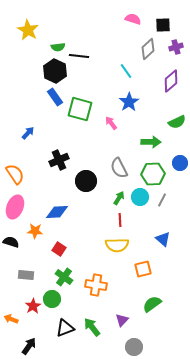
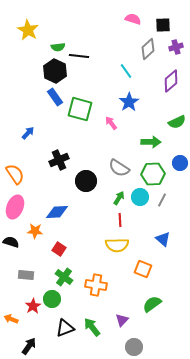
gray semicircle at (119, 168): rotated 30 degrees counterclockwise
orange square at (143, 269): rotated 36 degrees clockwise
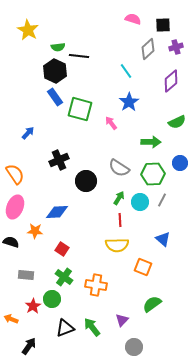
cyan circle at (140, 197): moved 5 px down
red square at (59, 249): moved 3 px right
orange square at (143, 269): moved 2 px up
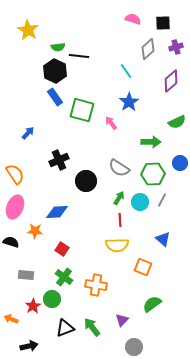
black square at (163, 25): moved 2 px up
green square at (80, 109): moved 2 px right, 1 px down
black arrow at (29, 346): rotated 42 degrees clockwise
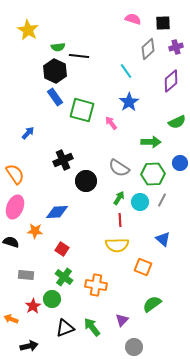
black cross at (59, 160): moved 4 px right
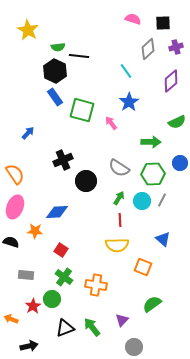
cyan circle at (140, 202): moved 2 px right, 1 px up
red square at (62, 249): moved 1 px left, 1 px down
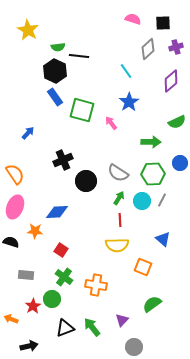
gray semicircle at (119, 168): moved 1 px left, 5 px down
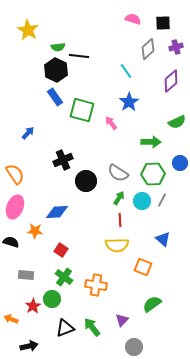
black hexagon at (55, 71): moved 1 px right, 1 px up
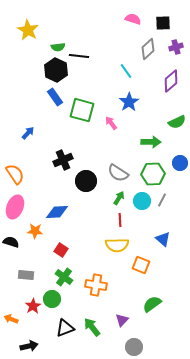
orange square at (143, 267): moved 2 px left, 2 px up
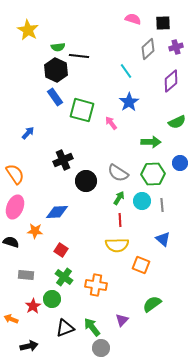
gray line at (162, 200): moved 5 px down; rotated 32 degrees counterclockwise
gray circle at (134, 347): moved 33 px left, 1 px down
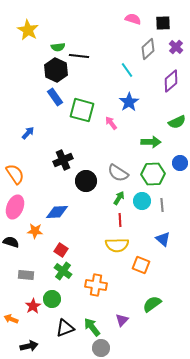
purple cross at (176, 47): rotated 32 degrees counterclockwise
cyan line at (126, 71): moved 1 px right, 1 px up
green cross at (64, 277): moved 1 px left, 6 px up
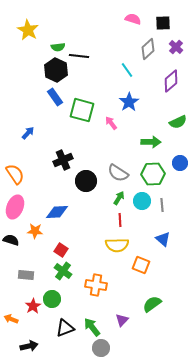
green semicircle at (177, 122): moved 1 px right
black semicircle at (11, 242): moved 2 px up
